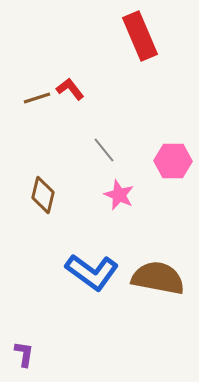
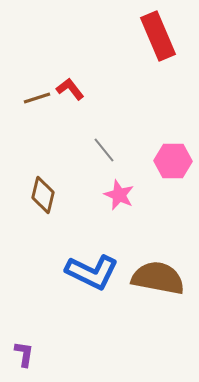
red rectangle: moved 18 px right
blue L-shape: rotated 10 degrees counterclockwise
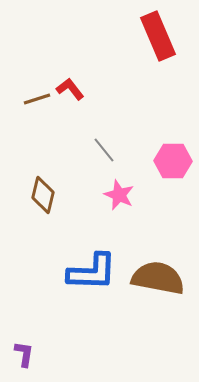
brown line: moved 1 px down
blue L-shape: rotated 24 degrees counterclockwise
